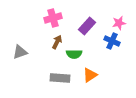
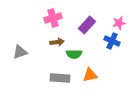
purple rectangle: moved 1 px up
brown arrow: rotated 56 degrees clockwise
orange triangle: rotated 21 degrees clockwise
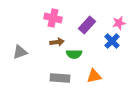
pink cross: rotated 30 degrees clockwise
blue cross: rotated 21 degrees clockwise
orange triangle: moved 4 px right, 1 px down
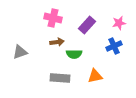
blue cross: moved 2 px right, 5 px down; rotated 21 degrees clockwise
orange triangle: moved 1 px right
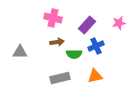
blue cross: moved 18 px left
gray triangle: rotated 21 degrees clockwise
gray rectangle: rotated 18 degrees counterclockwise
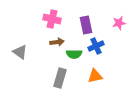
pink cross: moved 1 px left, 1 px down
purple rectangle: moved 1 px left; rotated 54 degrees counterclockwise
gray triangle: rotated 35 degrees clockwise
gray rectangle: rotated 60 degrees counterclockwise
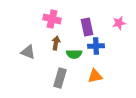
purple rectangle: moved 1 px right, 2 px down
brown arrow: moved 1 px left, 1 px down; rotated 72 degrees counterclockwise
blue cross: rotated 21 degrees clockwise
gray triangle: moved 8 px right; rotated 14 degrees counterclockwise
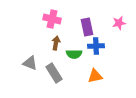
gray triangle: moved 2 px right, 11 px down
gray rectangle: moved 6 px left, 5 px up; rotated 48 degrees counterclockwise
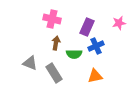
purple rectangle: rotated 36 degrees clockwise
blue cross: rotated 21 degrees counterclockwise
